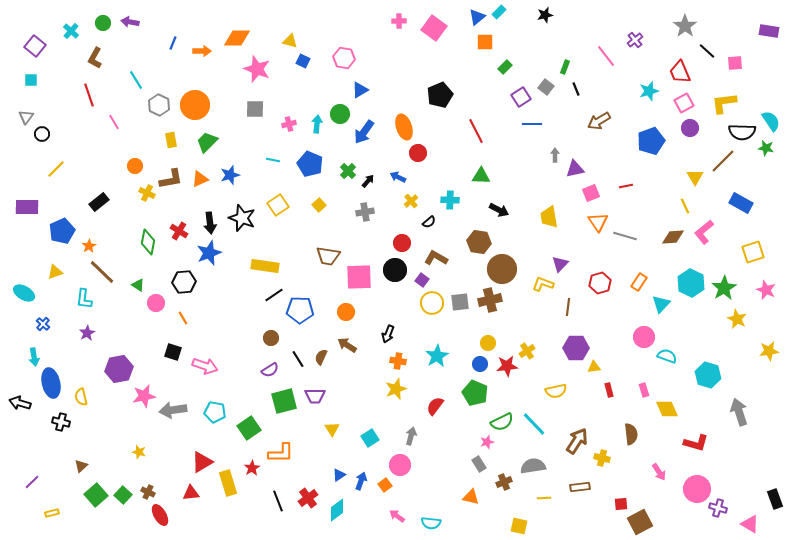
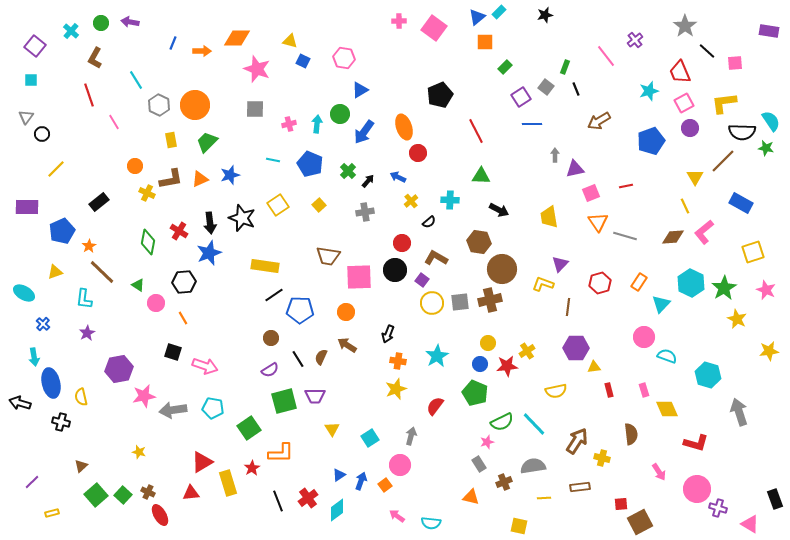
green circle at (103, 23): moved 2 px left
cyan pentagon at (215, 412): moved 2 px left, 4 px up
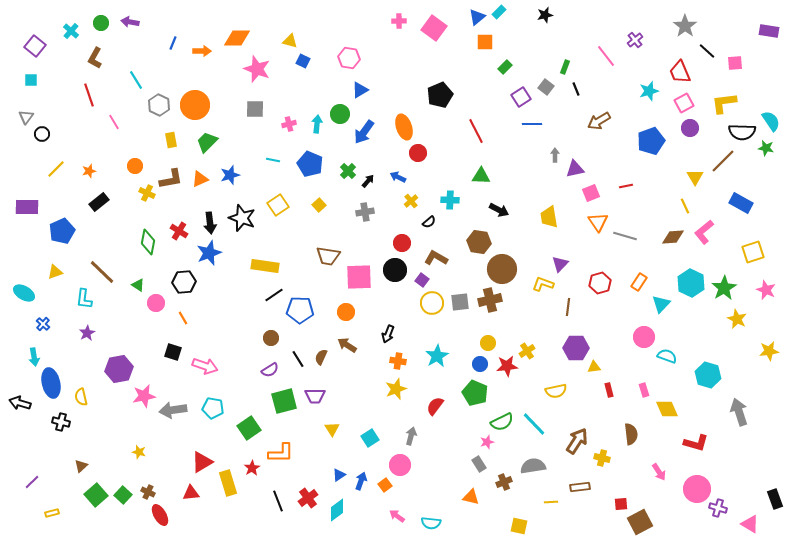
pink hexagon at (344, 58): moved 5 px right
orange star at (89, 246): moved 75 px up; rotated 16 degrees clockwise
yellow line at (544, 498): moved 7 px right, 4 px down
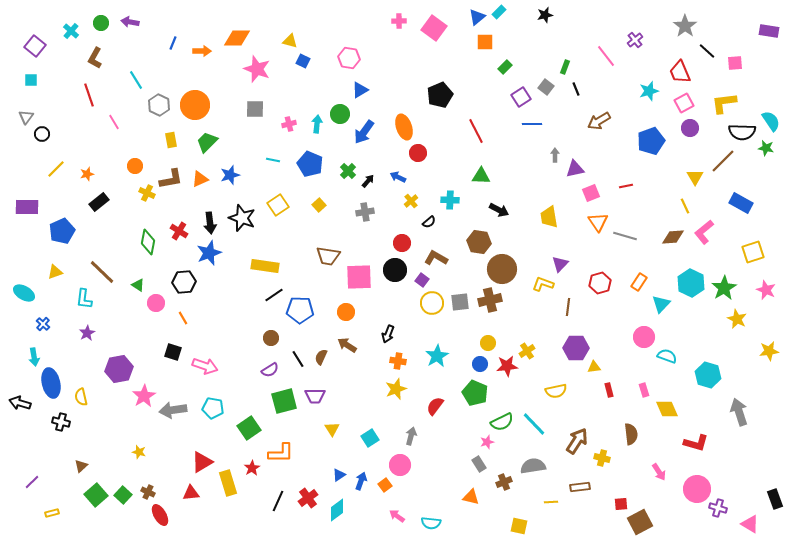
orange star at (89, 171): moved 2 px left, 3 px down
pink star at (144, 396): rotated 20 degrees counterclockwise
black line at (278, 501): rotated 45 degrees clockwise
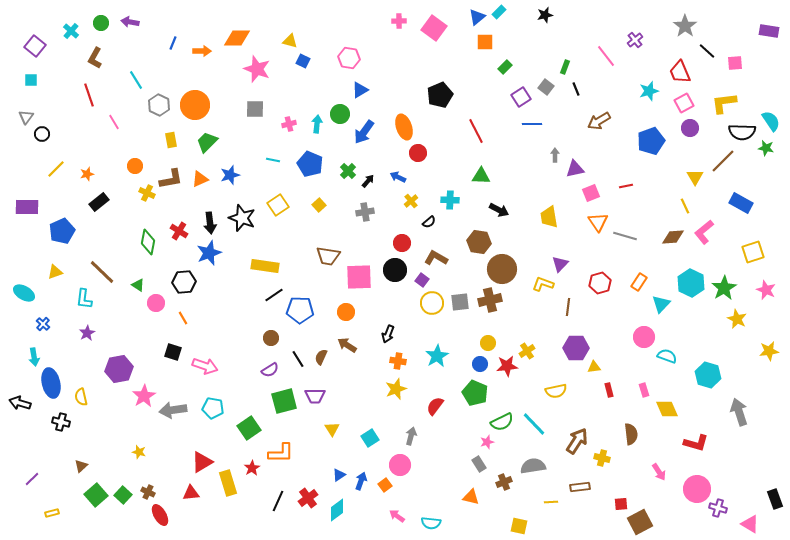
purple line at (32, 482): moved 3 px up
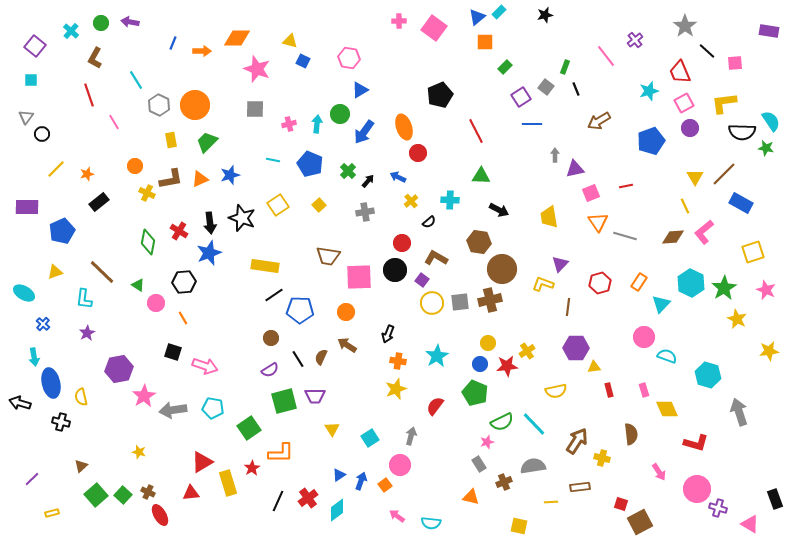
brown line at (723, 161): moved 1 px right, 13 px down
red square at (621, 504): rotated 24 degrees clockwise
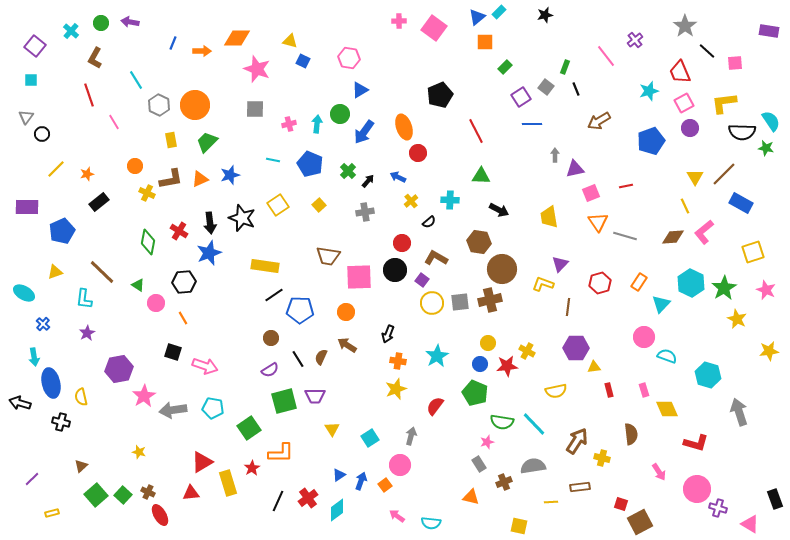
yellow cross at (527, 351): rotated 28 degrees counterclockwise
green semicircle at (502, 422): rotated 35 degrees clockwise
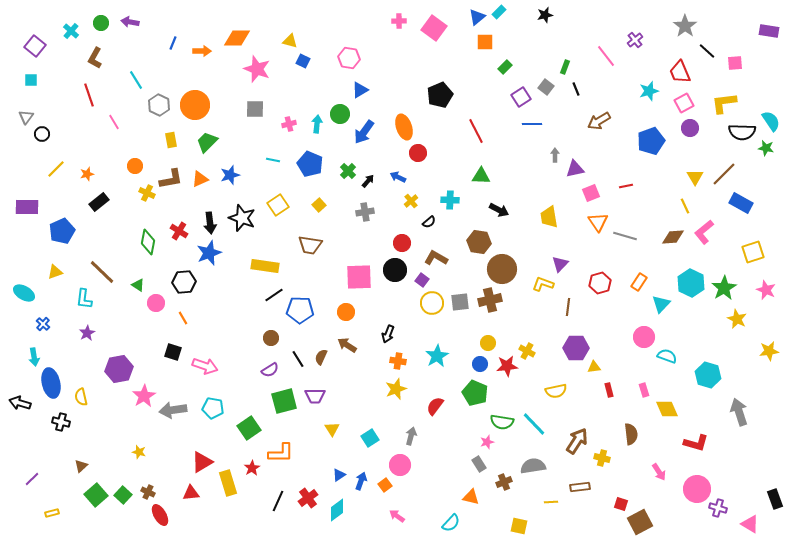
brown trapezoid at (328, 256): moved 18 px left, 11 px up
cyan semicircle at (431, 523): moved 20 px right; rotated 54 degrees counterclockwise
